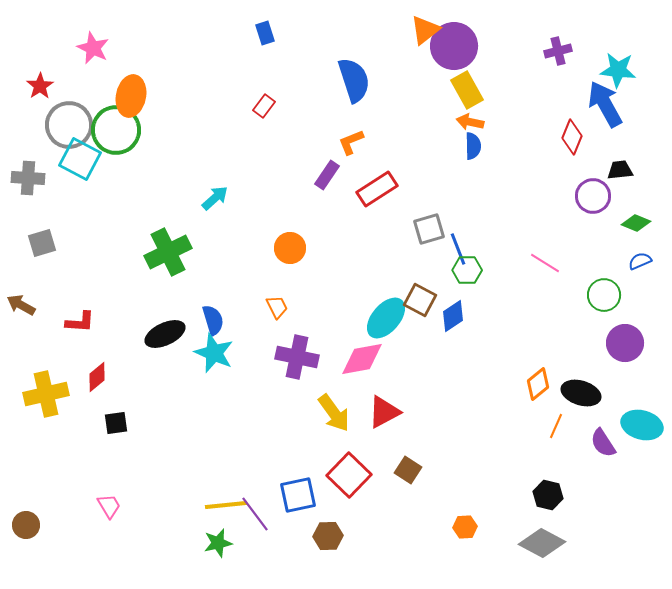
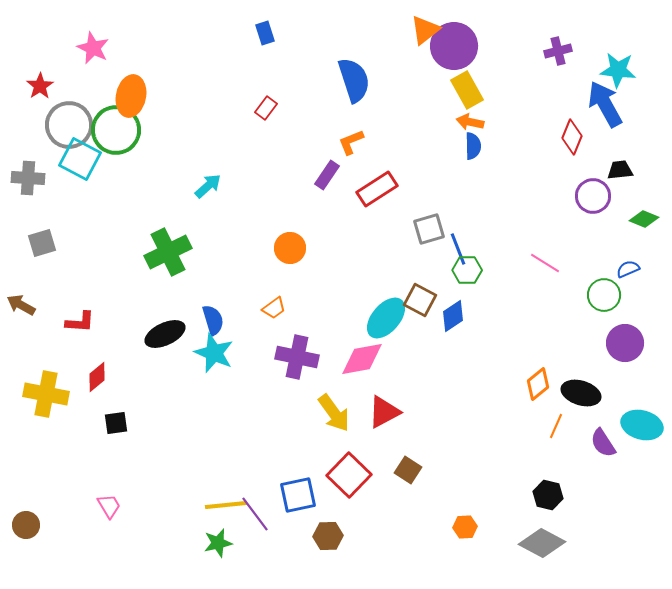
red rectangle at (264, 106): moved 2 px right, 2 px down
cyan arrow at (215, 198): moved 7 px left, 12 px up
green diamond at (636, 223): moved 8 px right, 4 px up
blue semicircle at (640, 261): moved 12 px left, 8 px down
orange trapezoid at (277, 307): moved 3 px left, 1 px down; rotated 80 degrees clockwise
yellow cross at (46, 394): rotated 24 degrees clockwise
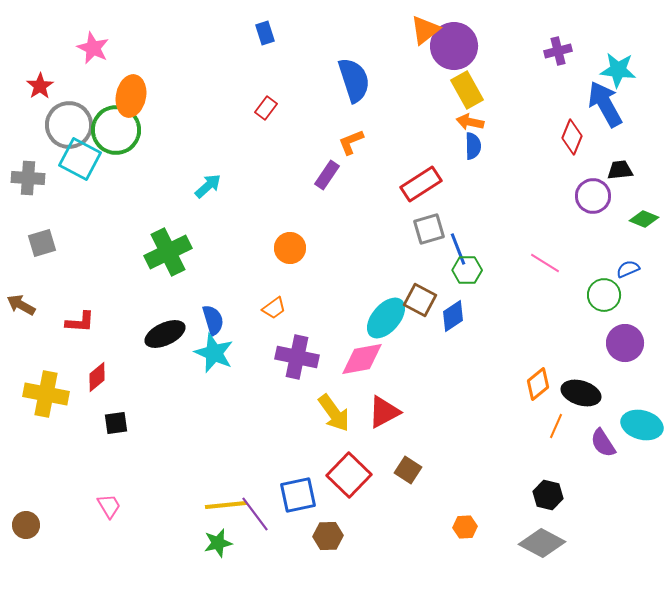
red rectangle at (377, 189): moved 44 px right, 5 px up
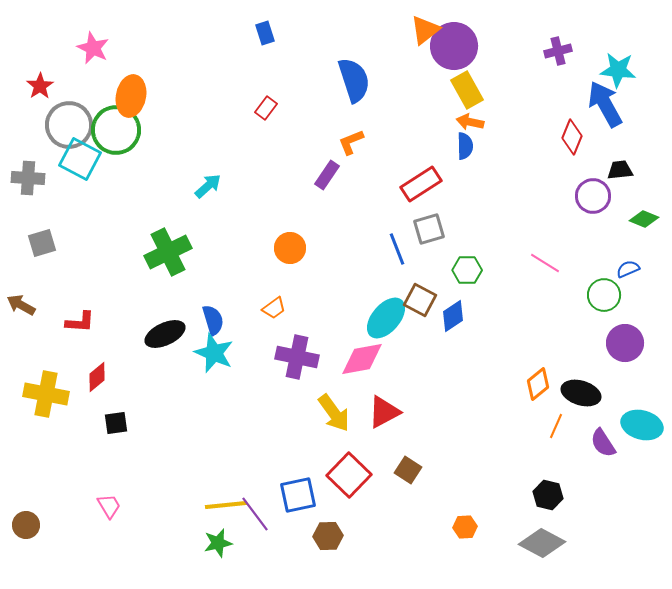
blue semicircle at (473, 146): moved 8 px left
blue line at (458, 249): moved 61 px left
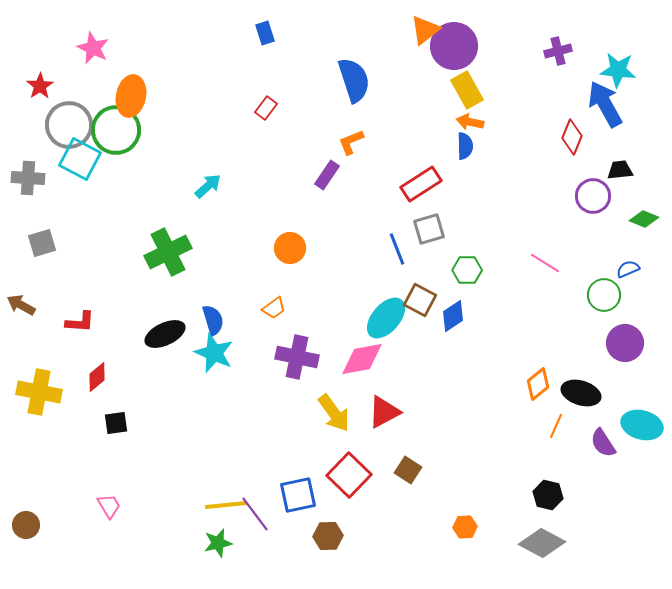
yellow cross at (46, 394): moved 7 px left, 2 px up
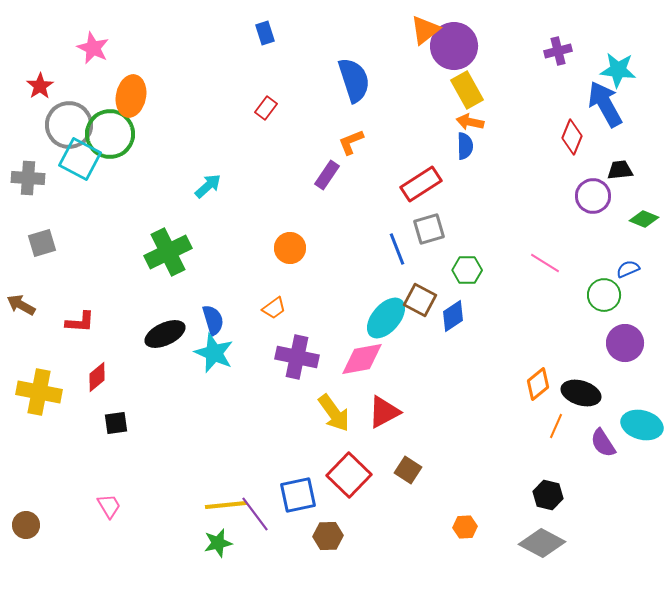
green circle at (116, 130): moved 6 px left, 4 px down
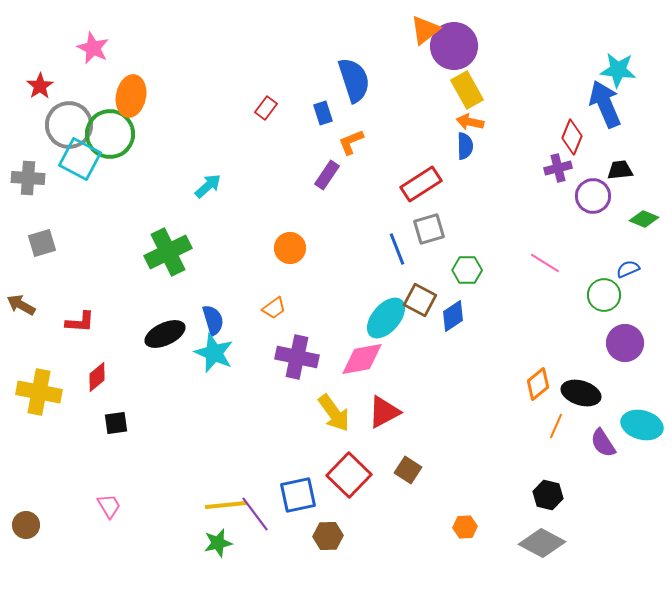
blue rectangle at (265, 33): moved 58 px right, 80 px down
purple cross at (558, 51): moved 117 px down
blue arrow at (605, 104): rotated 6 degrees clockwise
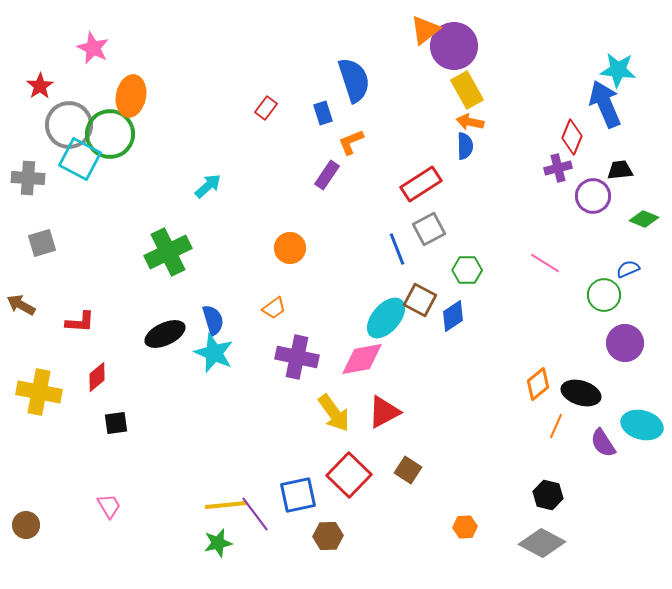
gray square at (429, 229): rotated 12 degrees counterclockwise
